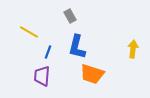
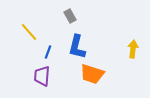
yellow line: rotated 18 degrees clockwise
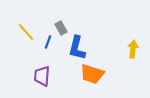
gray rectangle: moved 9 px left, 12 px down
yellow line: moved 3 px left
blue L-shape: moved 1 px down
blue line: moved 10 px up
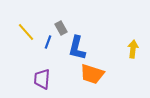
purple trapezoid: moved 3 px down
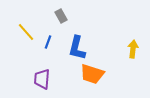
gray rectangle: moved 12 px up
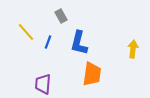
blue L-shape: moved 2 px right, 5 px up
orange trapezoid: rotated 100 degrees counterclockwise
purple trapezoid: moved 1 px right, 5 px down
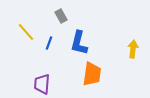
blue line: moved 1 px right, 1 px down
purple trapezoid: moved 1 px left
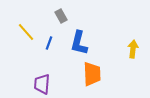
orange trapezoid: rotated 10 degrees counterclockwise
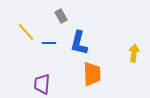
blue line: rotated 72 degrees clockwise
yellow arrow: moved 1 px right, 4 px down
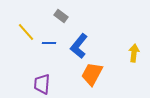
gray rectangle: rotated 24 degrees counterclockwise
blue L-shape: moved 3 px down; rotated 25 degrees clockwise
orange trapezoid: rotated 150 degrees counterclockwise
